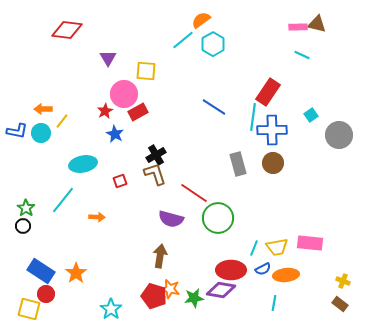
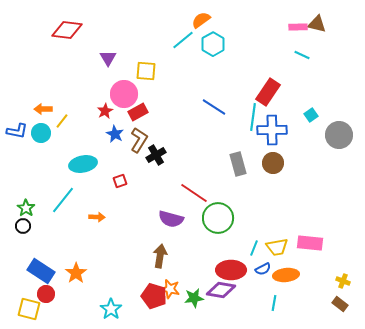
brown L-shape at (155, 174): moved 16 px left, 34 px up; rotated 50 degrees clockwise
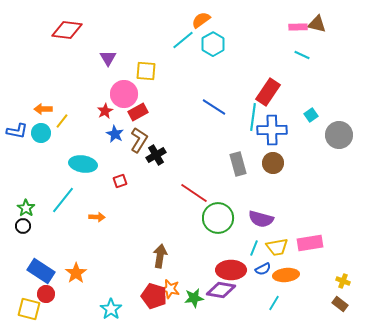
cyan ellipse at (83, 164): rotated 20 degrees clockwise
purple semicircle at (171, 219): moved 90 px right
pink rectangle at (310, 243): rotated 15 degrees counterclockwise
cyan line at (274, 303): rotated 21 degrees clockwise
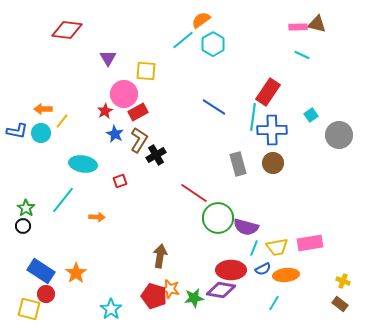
purple semicircle at (261, 219): moved 15 px left, 8 px down
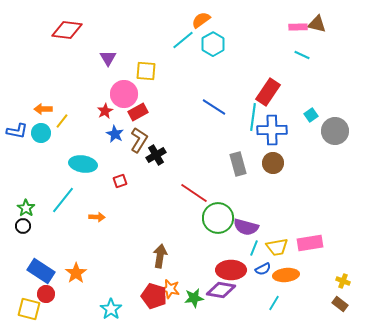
gray circle at (339, 135): moved 4 px left, 4 px up
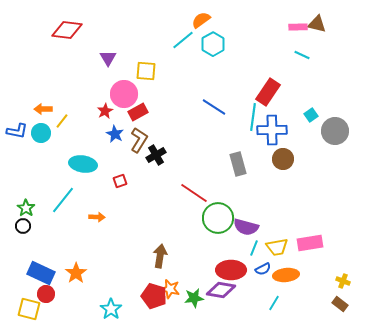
brown circle at (273, 163): moved 10 px right, 4 px up
blue rectangle at (41, 271): moved 2 px down; rotated 8 degrees counterclockwise
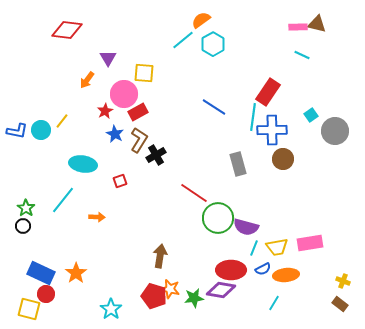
yellow square at (146, 71): moved 2 px left, 2 px down
orange arrow at (43, 109): moved 44 px right, 29 px up; rotated 54 degrees counterclockwise
cyan circle at (41, 133): moved 3 px up
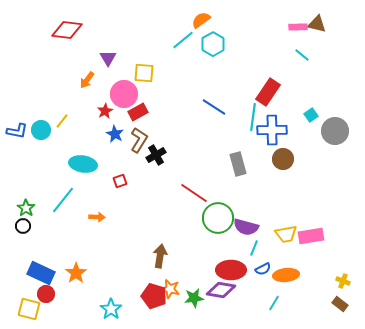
cyan line at (302, 55): rotated 14 degrees clockwise
pink rectangle at (310, 243): moved 1 px right, 7 px up
yellow trapezoid at (277, 247): moved 9 px right, 13 px up
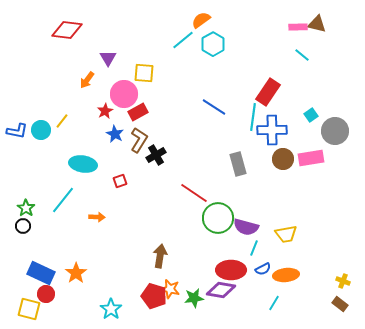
pink rectangle at (311, 236): moved 78 px up
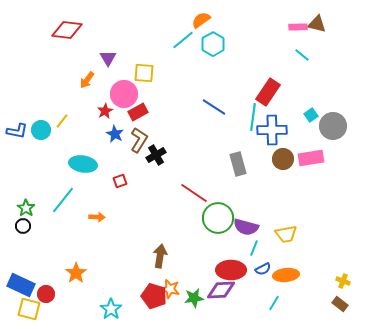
gray circle at (335, 131): moved 2 px left, 5 px up
blue rectangle at (41, 273): moved 20 px left, 12 px down
purple diamond at (221, 290): rotated 12 degrees counterclockwise
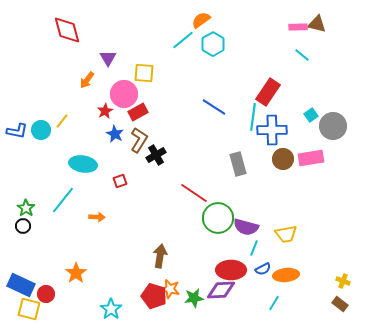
red diamond at (67, 30): rotated 68 degrees clockwise
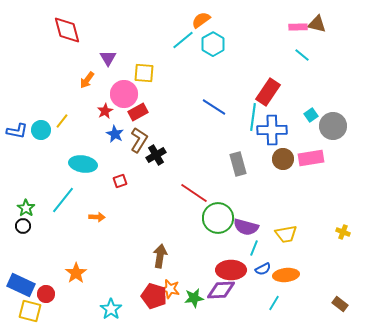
yellow cross at (343, 281): moved 49 px up
yellow square at (29, 309): moved 1 px right, 2 px down
